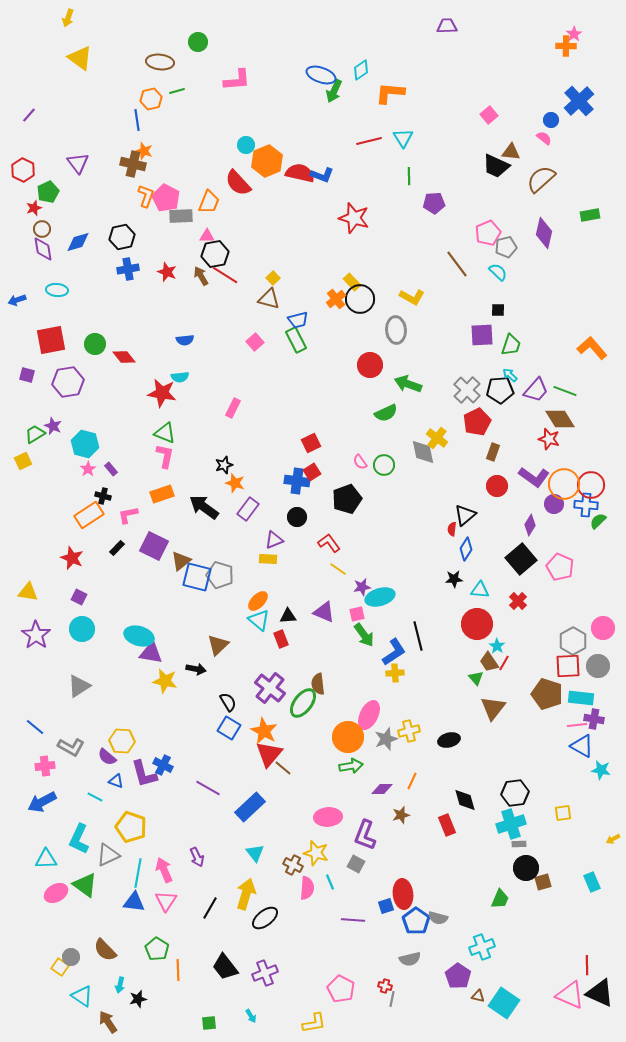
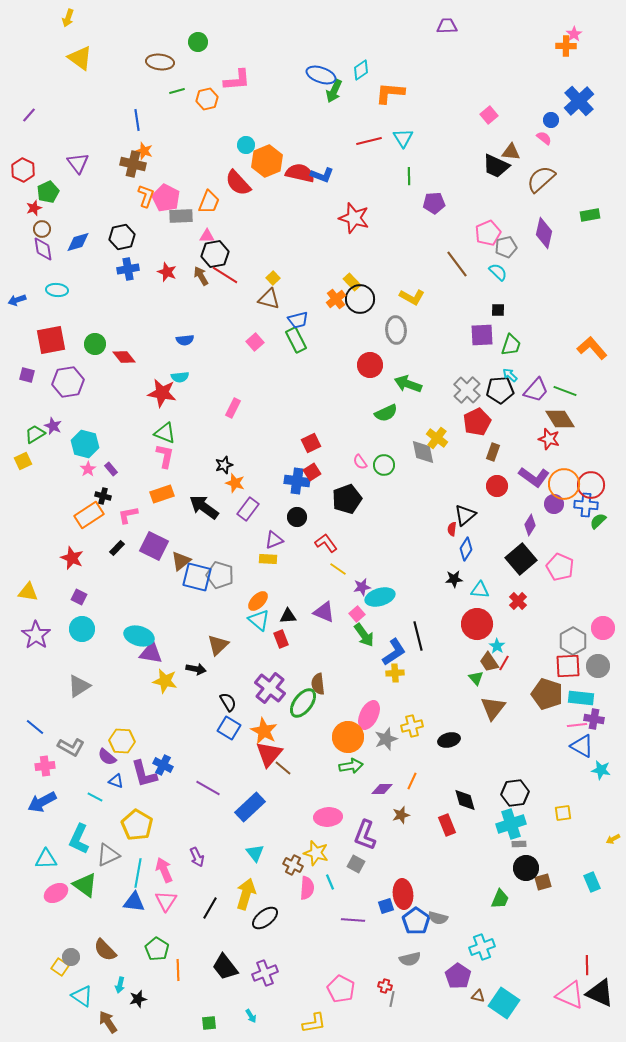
orange hexagon at (151, 99): moved 56 px right
red L-shape at (329, 543): moved 3 px left
pink square at (357, 614): rotated 28 degrees counterclockwise
yellow cross at (409, 731): moved 3 px right, 5 px up
yellow pentagon at (131, 827): moved 6 px right, 2 px up; rotated 12 degrees clockwise
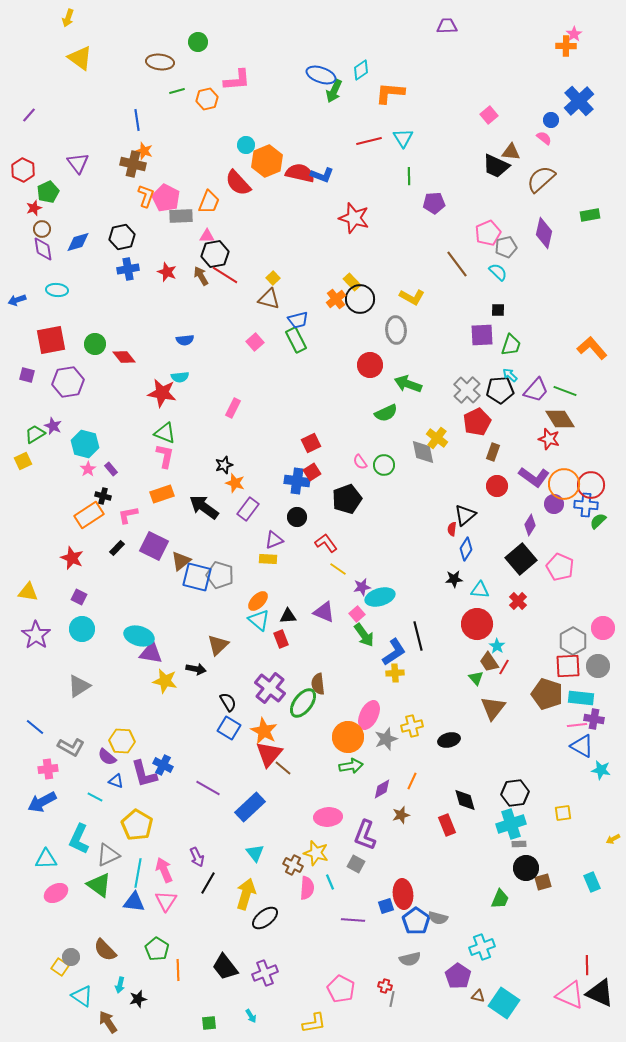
red line at (504, 663): moved 4 px down
pink cross at (45, 766): moved 3 px right, 3 px down
purple diamond at (382, 789): rotated 30 degrees counterclockwise
green triangle at (85, 885): moved 14 px right
black line at (210, 908): moved 2 px left, 25 px up
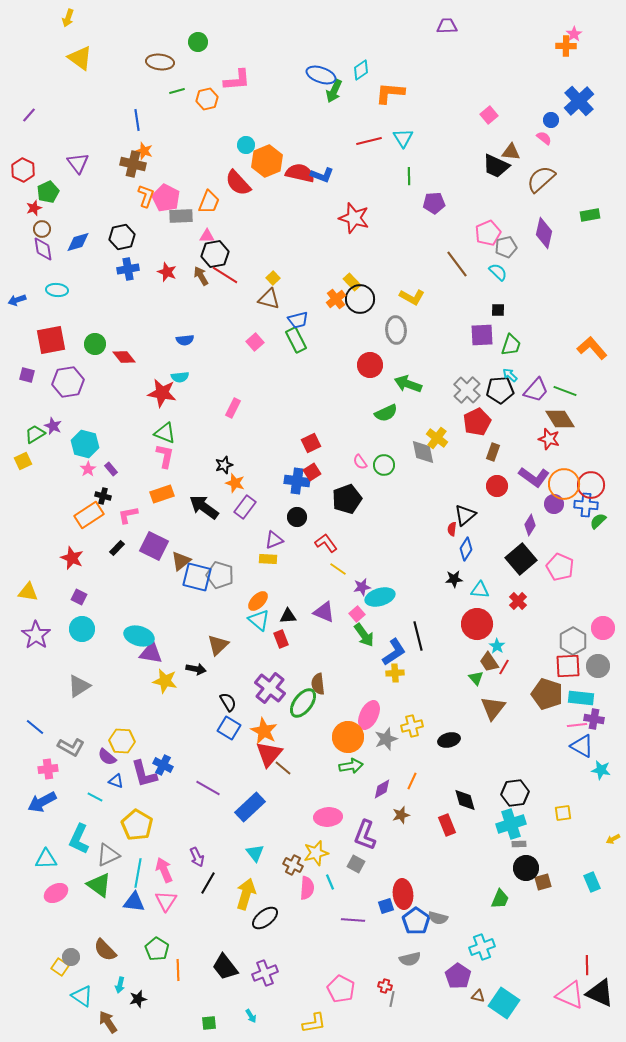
purple rectangle at (248, 509): moved 3 px left, 2 px up
yellow star at (316, 853): rotated 30 degrees counterclockwise
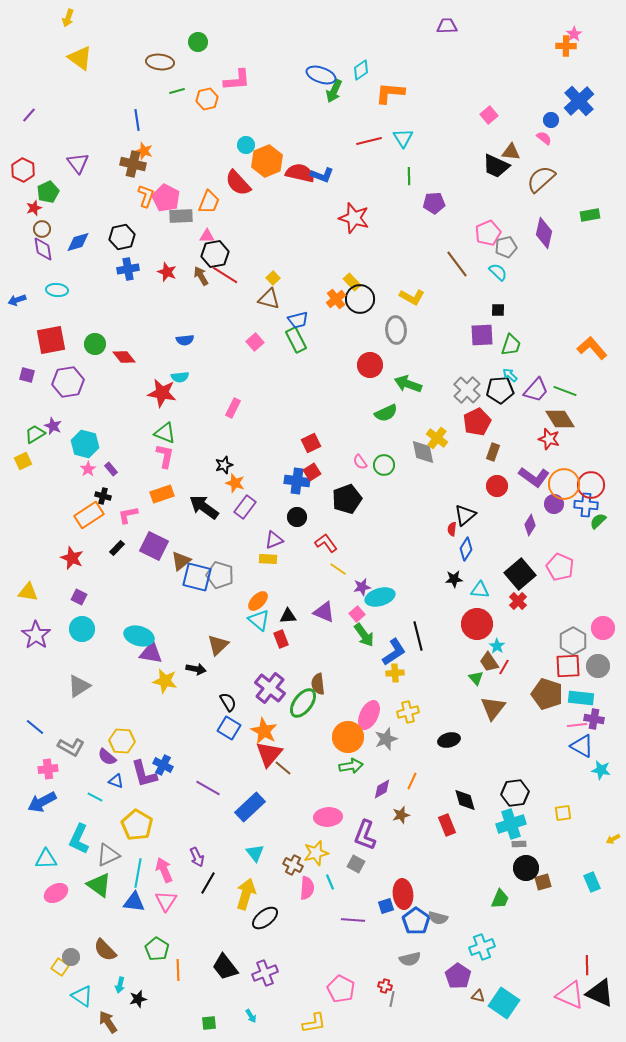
black square at (521, 559): moved 1 px left, 15 px down
yellow cross at (412, 726): moved 4 px left, 14 px up
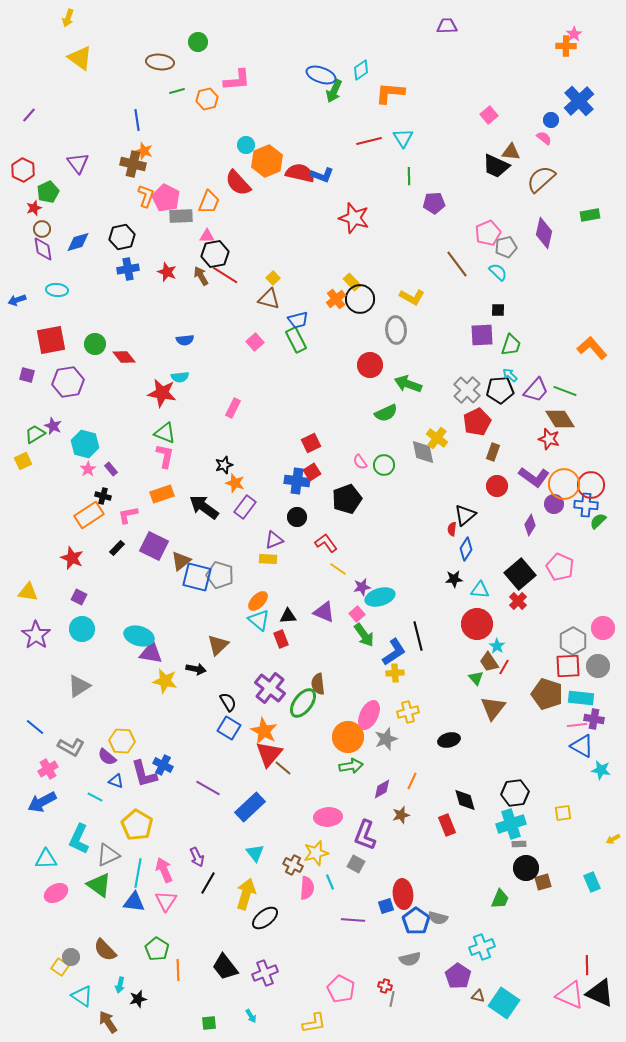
pink cross at (48, 769): rotated 24 degrees counterclockwise
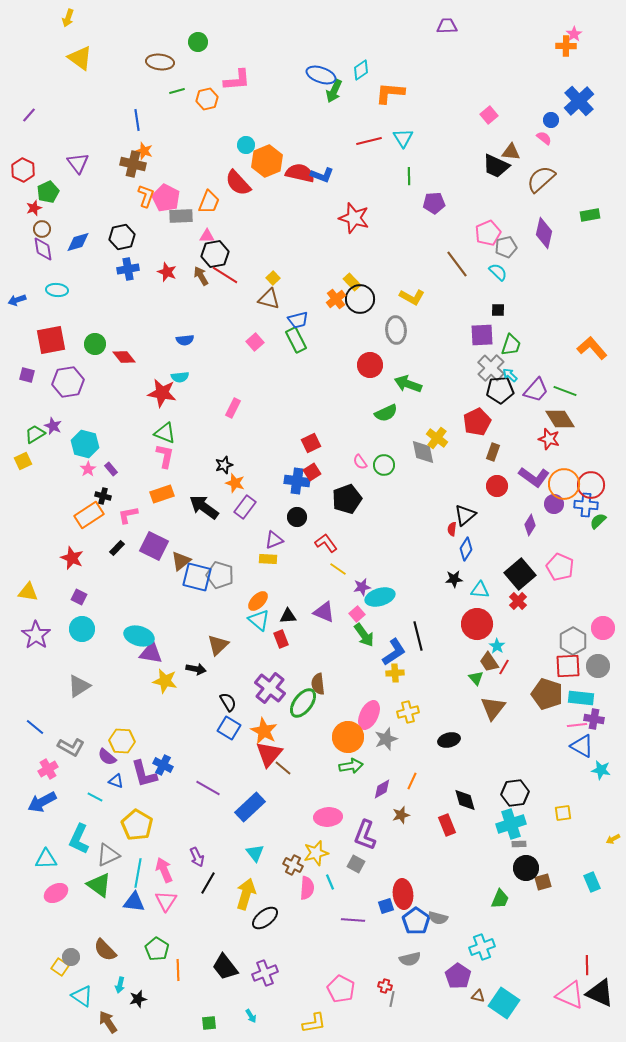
gray cross at (467, 390): moved 24 px right, 22 px up
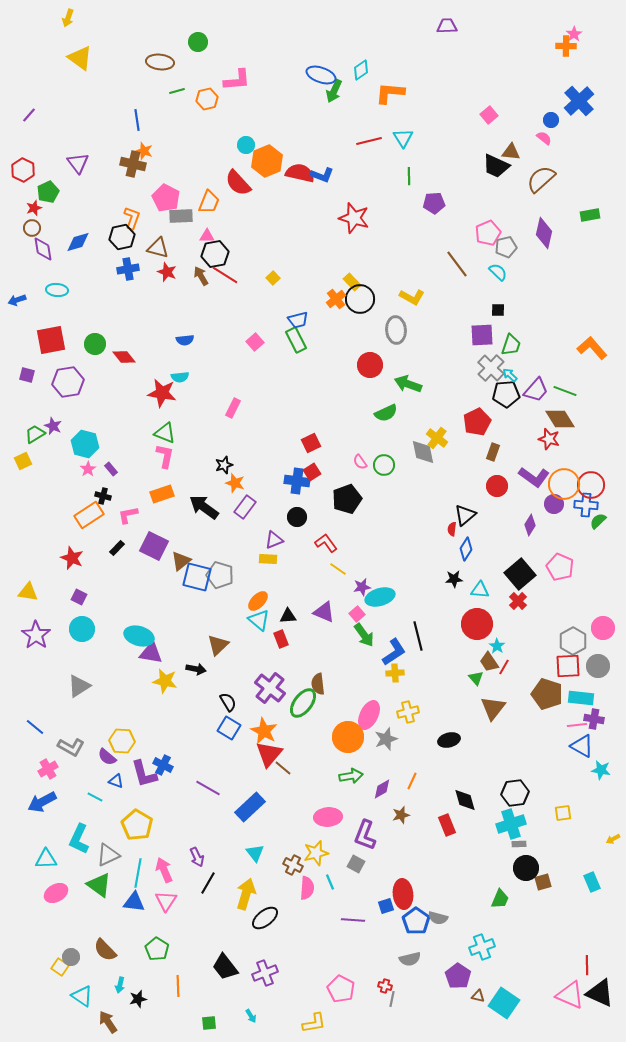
orange L-shape at (146, 196): moved 14 px left, 22 px down
brown circle at (42, 229): moved 10 px left, 1 px up
brown triangle at (269, 299): moved 111 px left, 51 px up
black pentagon at (500, 390): moved 6 px right, 4 px down
green arrow at (351, 766): moved 10 px down
orange line at (178, 970): moved 16 px down
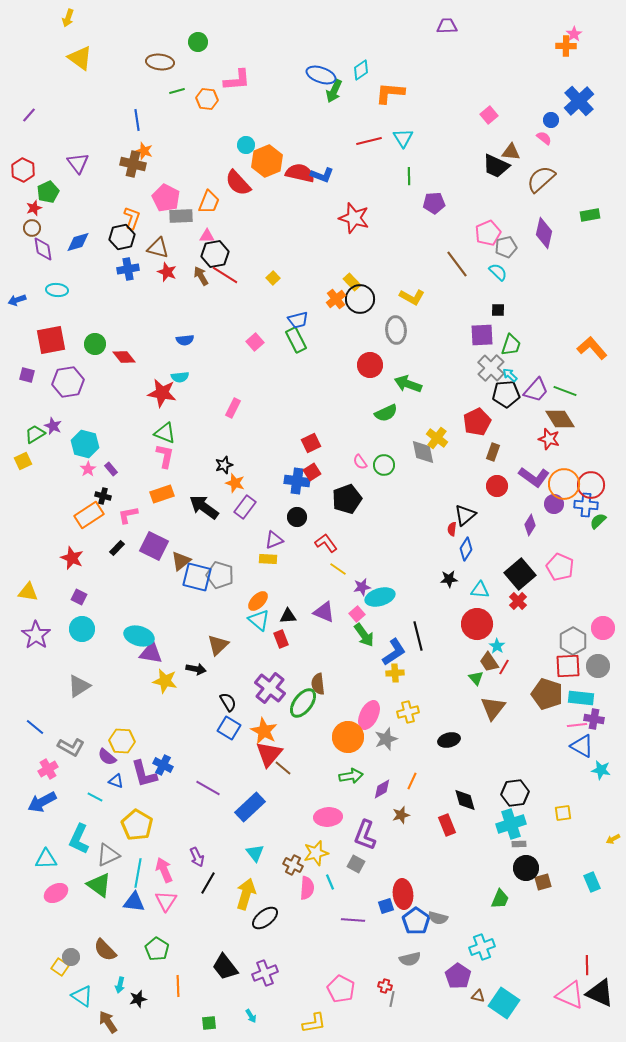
orange hexagon at (207, 99): rotated 20 degrees clockwise
black star at (454, 579): moved 5 px left
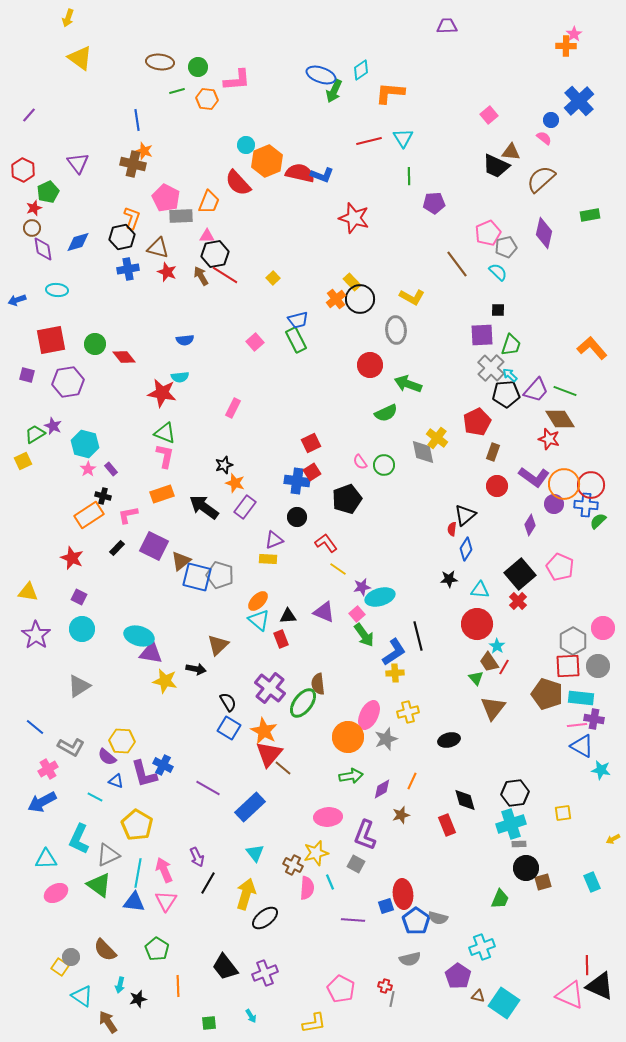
green circle at (198, 42): moved 25 px down
black triangle at (600, 993): moved 7 px up
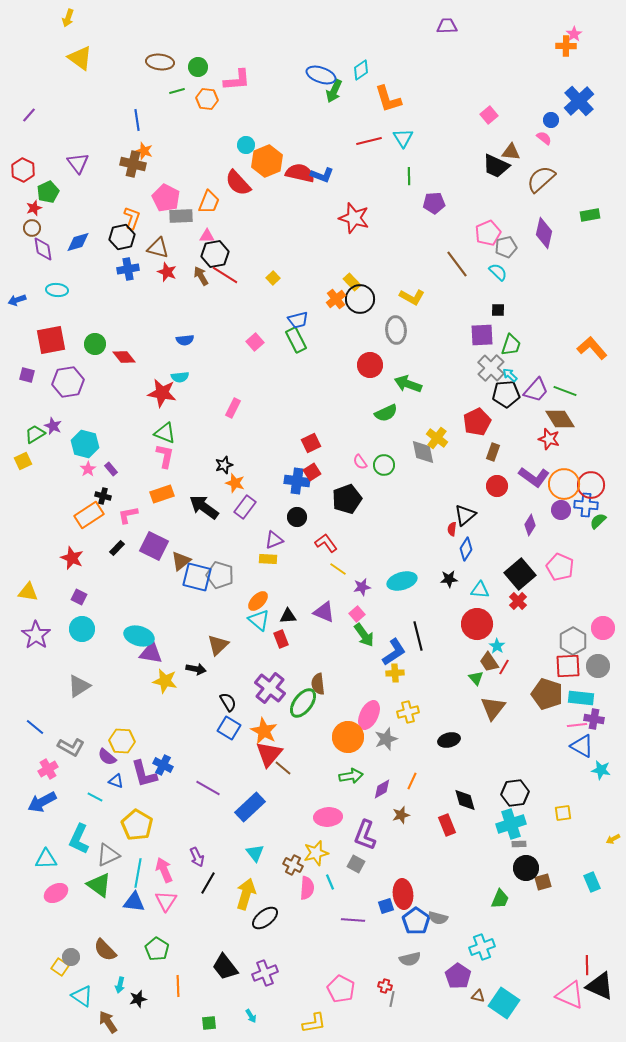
orange L-shape at (390, 93): moved 2 px left, 6 px down; rotated 112 degrees counterclockwise
purple circle at (554, 504): moved 7 px right, 6 px down
cyan ellipse at (380, 597): moved 22 px right, 16 px up
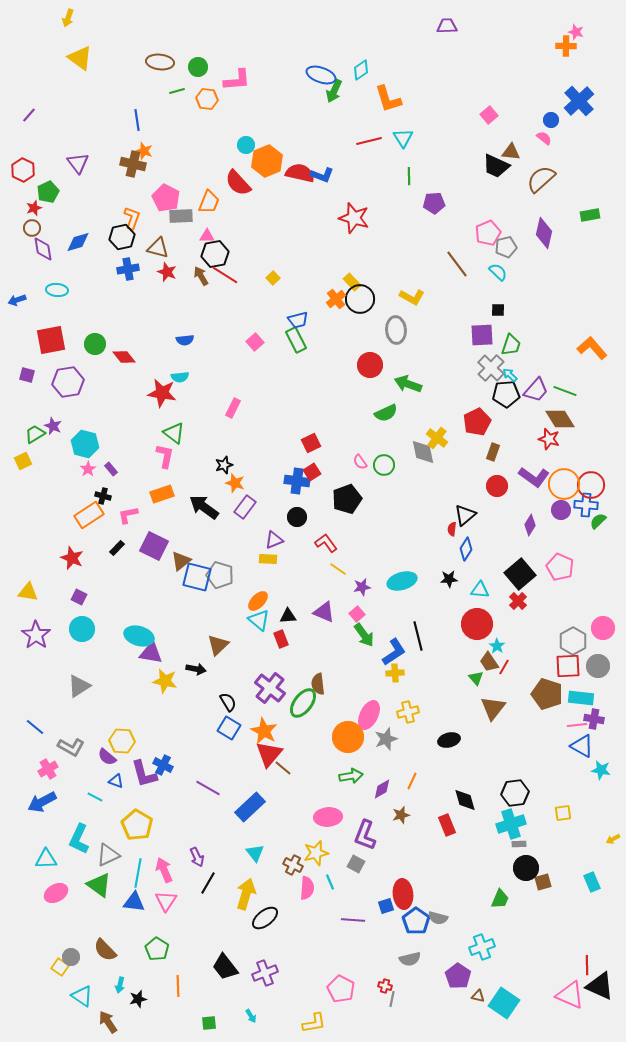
pink star at (574, 34): moved 2 px right, 2 px up; rotated 21 degrees counterclockwise
green triangle at (165, 433): moved 9 px right; rotated 15 degrees clockwise
